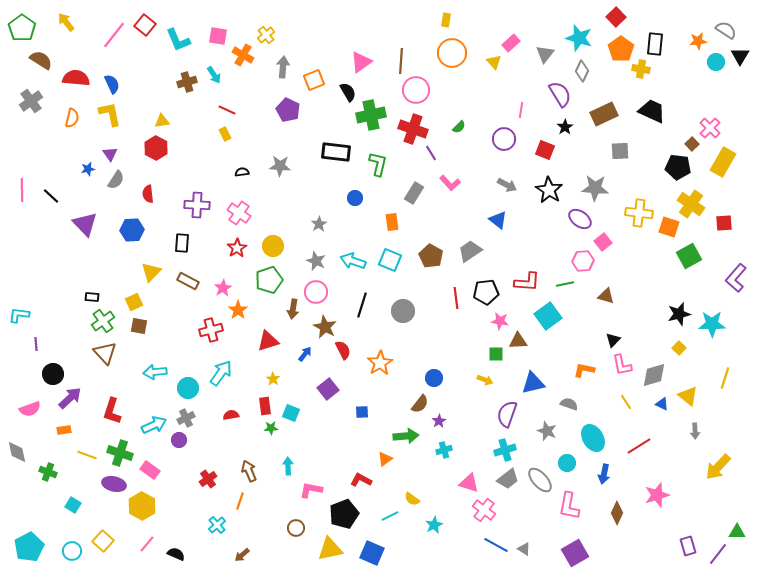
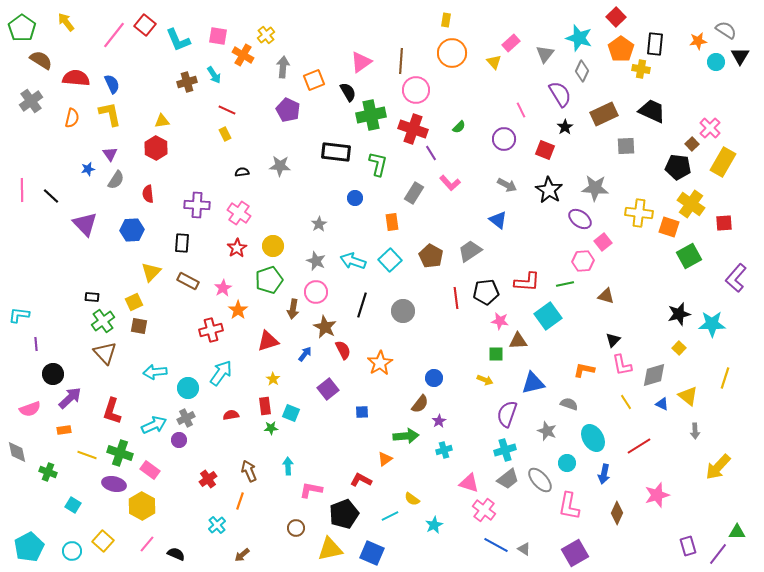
pink line at (521, 110): rotated 35 degrees counterclockwise
gray square at (620, 151): moved 6 px right, 5 px up
cyan square at (390, 260): rotated 25 degrees clockwise
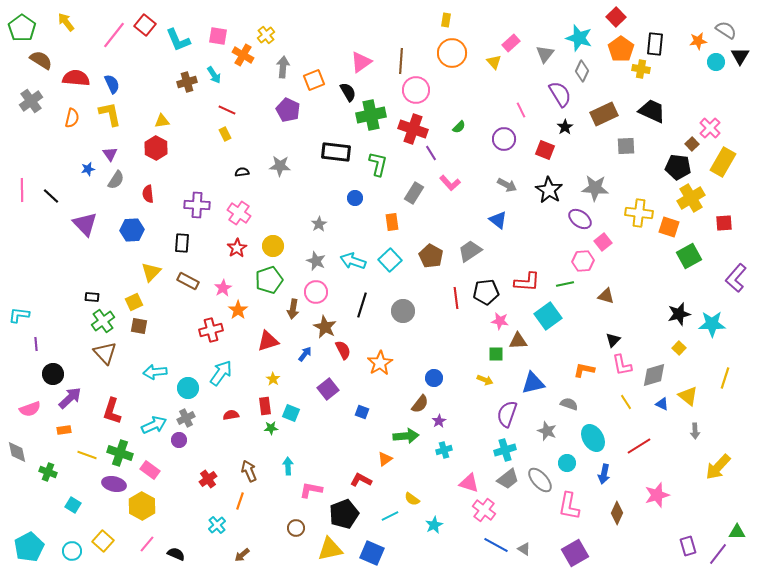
yellow cross at (691, 204): moved 6 px up; rotated 24 degrees clockwise
blue square at (362, 412): rotated 24 degrees clockwise
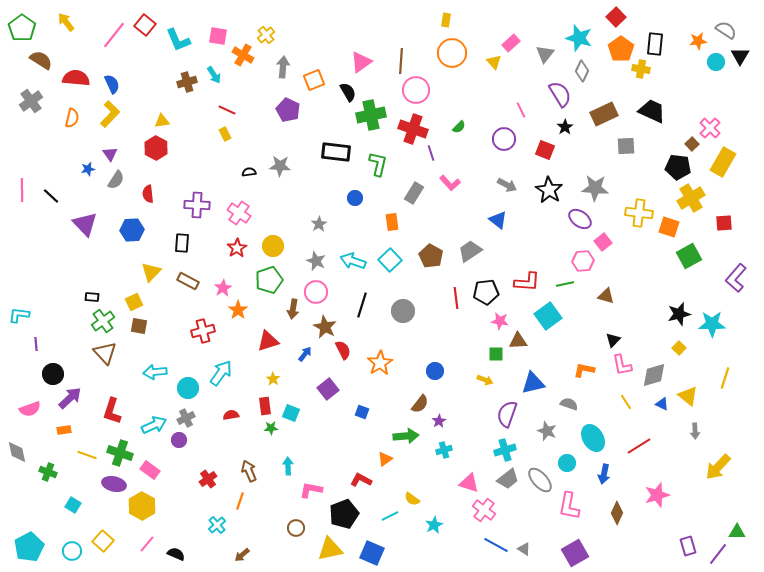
yellow L-shape at (110, 114): rotated 56 degrees clockwise
purple line at (431, 153): rotated 14 degrees clockwise
black semicircle at (242, 172): moved 7 px right
red cross at (211, 330): moved 8 px left, 1 px down
blue circle at (434, 378): moved 1 px right, 7 px up
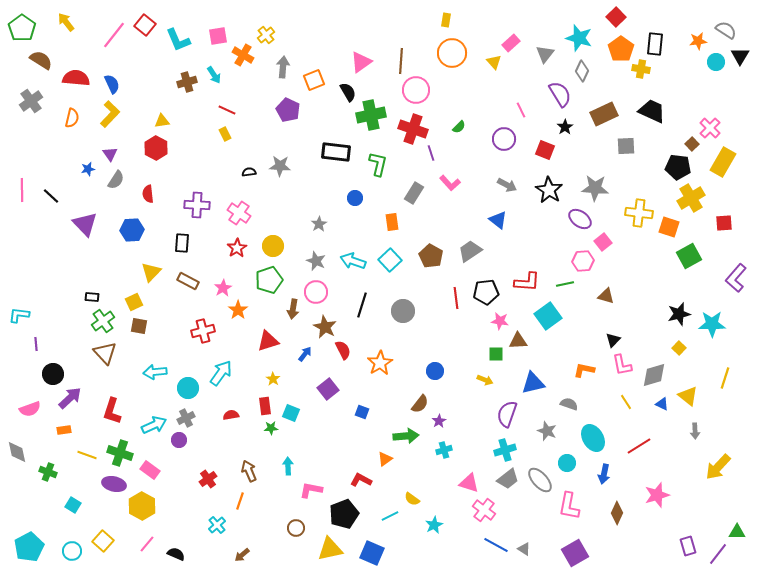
pink square at (218, 36): rotated 18 degrees counterclockwise
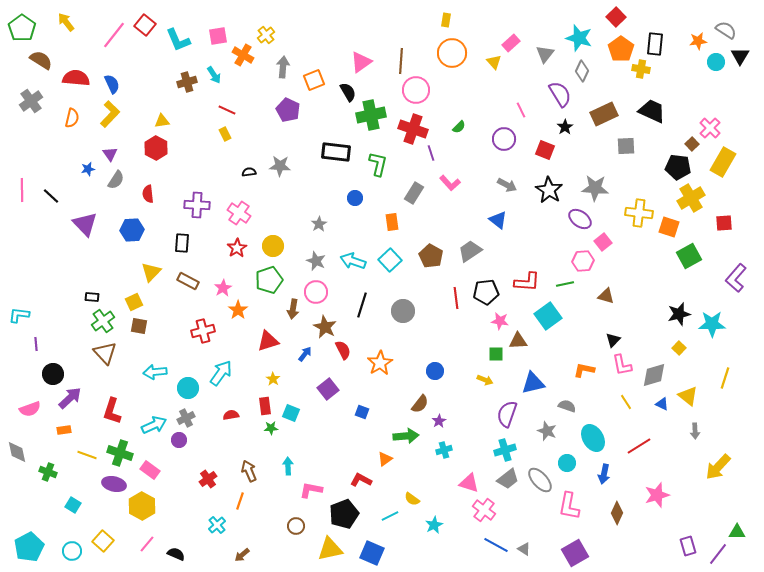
gray semicircle at (569, 404): moved 2 px left, 2 px down
brown circle at (296, 528): moved 2 px up
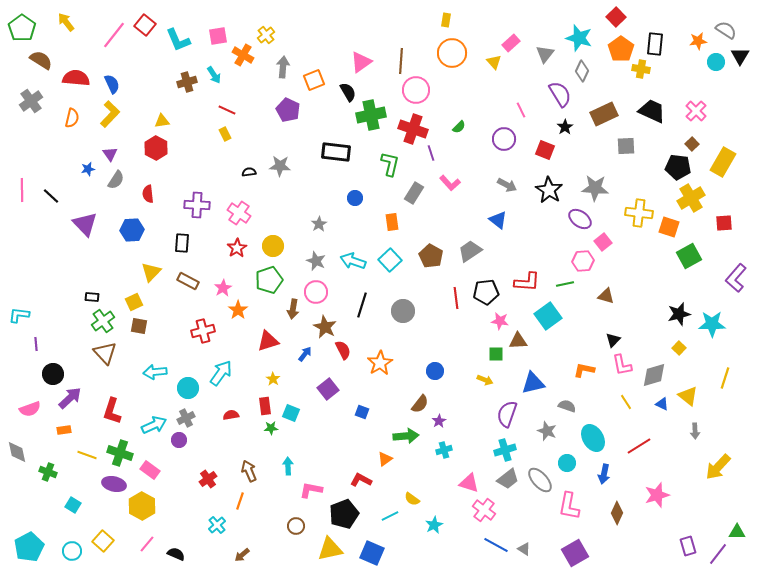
pink cross at (710, 128): moved 14 px left, 17 px up
green L-shape at (378, 164): moved 12 px right
